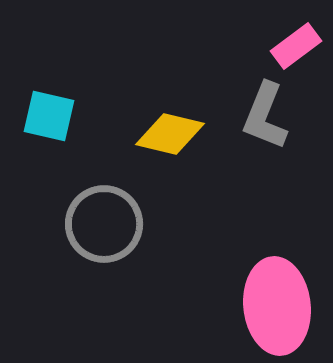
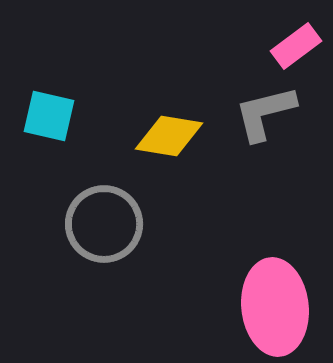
gray L-shape: moved 3 px up; rotated 54 degrees clockwise
yellow diamond: moved 1 px left, 2 px down; rotated 4 degrees counterclockwise
pink ellipse: moved 2 px left, 1 px down
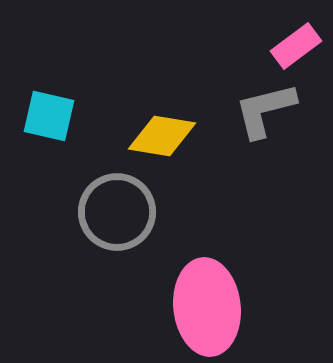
gray L-shape: moved 3 px up
yellow diamond: moved 7 px left
gray circle: moved 13 px right, 12 px up
pink ellipse: moved 68 px left
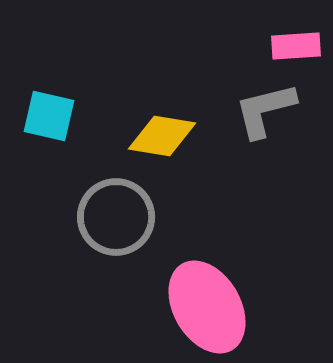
pink rectangle: rotated 33 degrees clockwise
gray circle: moved 1 px left, 5 px down
pink ellipse: rotated 24 degrees counterclockwise
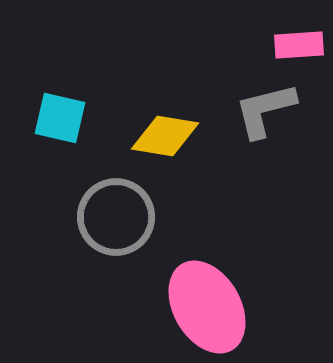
pink rectangle: moved 3 px right, 1 px up
cyan square: moved 11 px right, 2 px down
yellow diamond: moved 3 px right
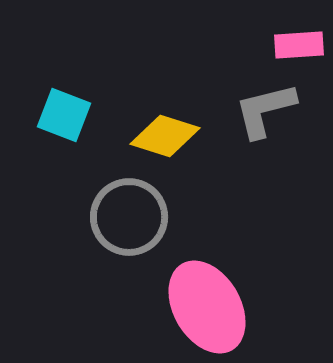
cyan square: moved 4 px right, 3 px up; rotated 8 degrees clockwise
yellow diamond: rotated 8 degrees clockwise
gray circle: moved 13 px right
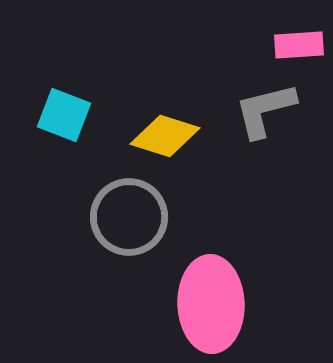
pink ellipse: moved 4 px right, 3 px up; rotated 28 degrees clockwise
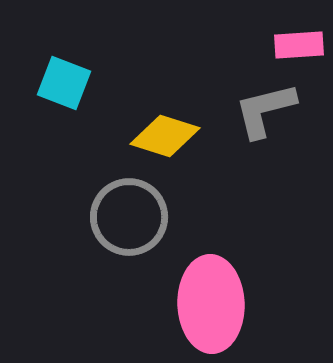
cyan square: moved 32 px up
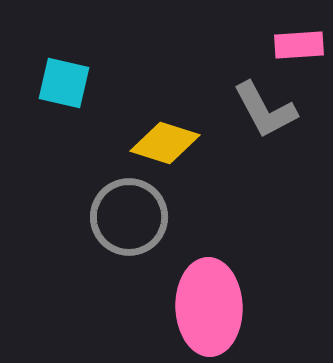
cyan square: rotated 8 degrees counterclockwise
gray L-shape: rotated 104 degrees counterclockwise
yellow diamond: moved 7 px down
pink ellipse: moved 2 px left, 3 px down
